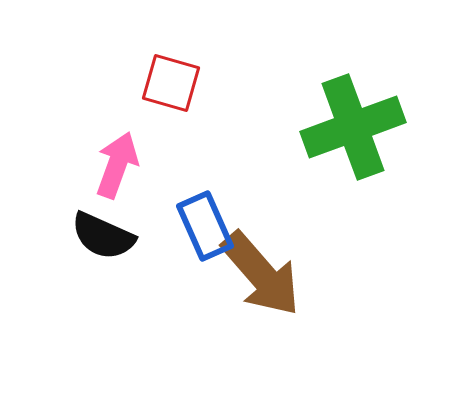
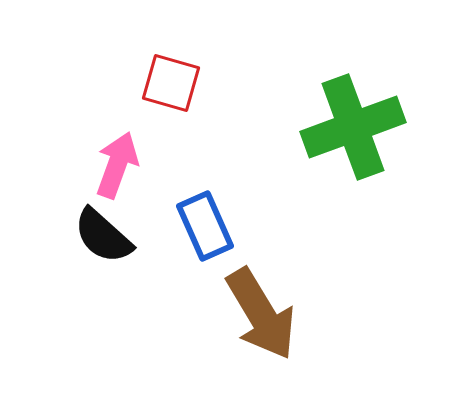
black semicircle: rotated 18 degrees clockwise
brown arrow: moved 40 px down; rotated 10 degrees clockwise
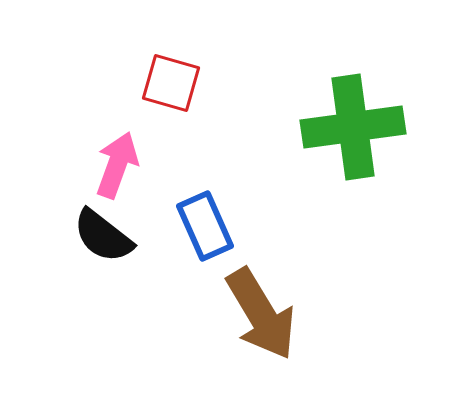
green cross: rotated 12 degrees clockwise
black semicircle: rotated 4 degrees counterclockwise
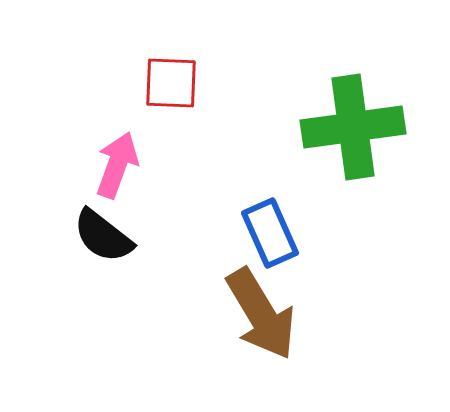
red square: rotated 14 degrees counterclockwise
blue rectangle: moved 65 px right, 7 px down
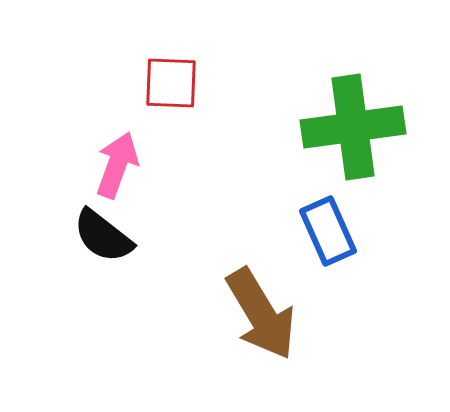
blue rectangle: moved 58 px right, 2 px up
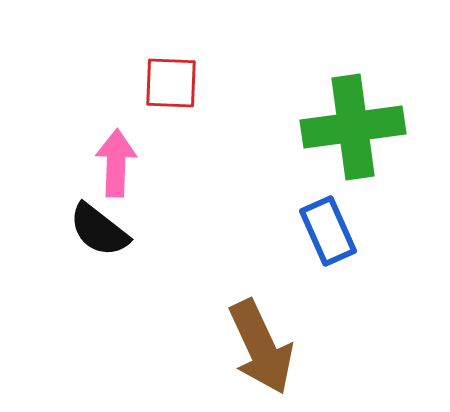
pink arrow: moved 1 px left, 2 px up; rotated 18 degrees counterclockwise
black semicircle: moved 4 px left, 6 px up
brown arrow: moved 33 px down; rotated 6 degrees clockwise
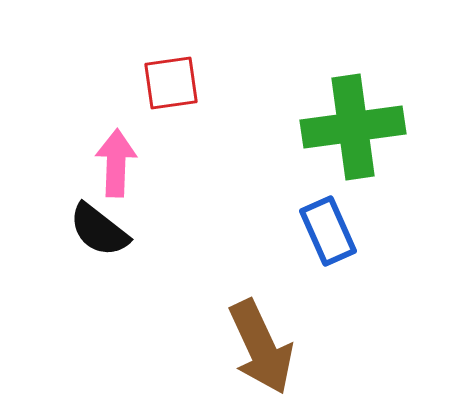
red square: rotated 10 degrees counterclockwise
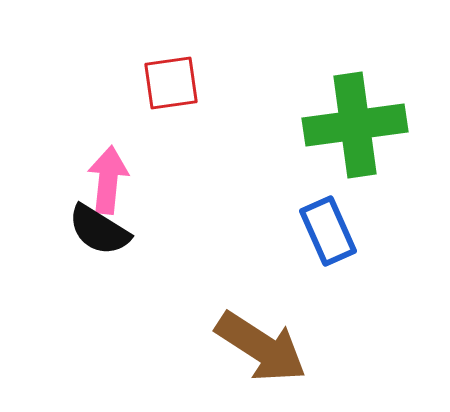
green cross: moved 2 px right, 2 px up
pink arrow: moved 8 px left, 17 px down; rotated 4 degrees clockwise
black semicircle: rotated 6 degrees counterclockwise
brown arrow: rotated 32 degrees counterclockwise
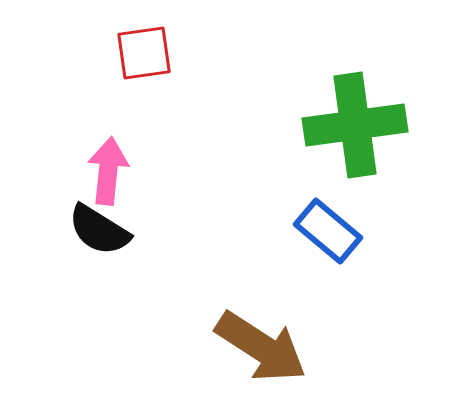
red square: moved 27 px left, 30 px up
pink arrow: moved 9 px up
blue rectangle: rotated 26 degrees counterclockwise
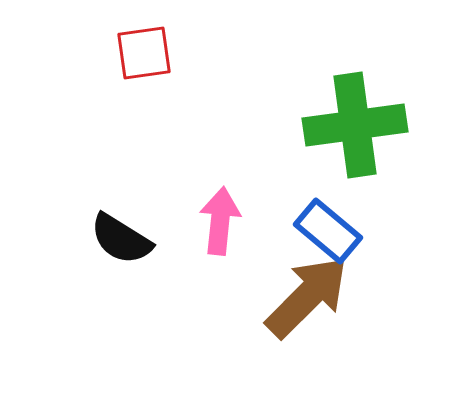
pink arrow: moved 112 px right, 50 px down
black semicircle: moved 22 px right, 9 px down
brown arrow: moved 46 px right, 50 px up; rotated 78 degrees counterclockwise
